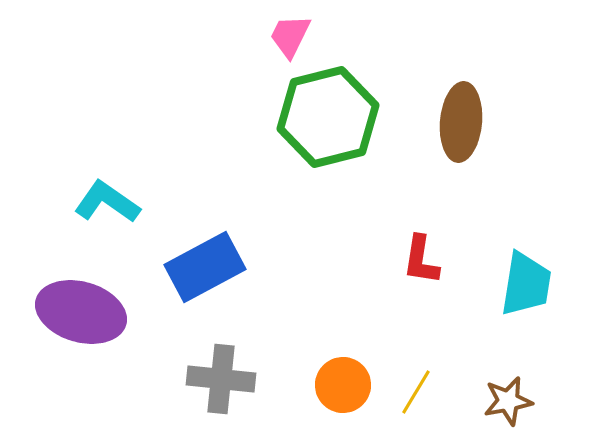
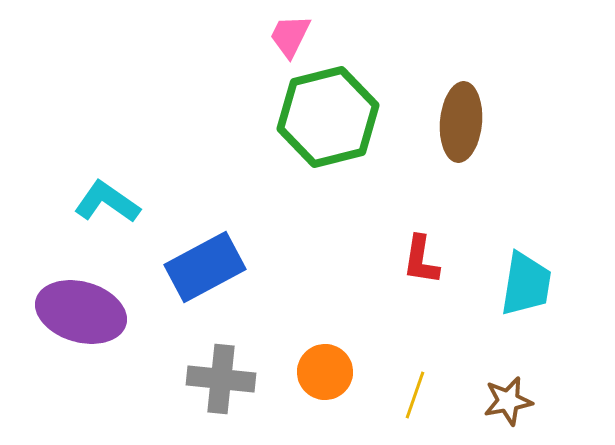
orange circle: moved 18 px left, 13 px up
yellow line: moved 1 px left, 3 px down; rotated 12 degrees counterclockwise
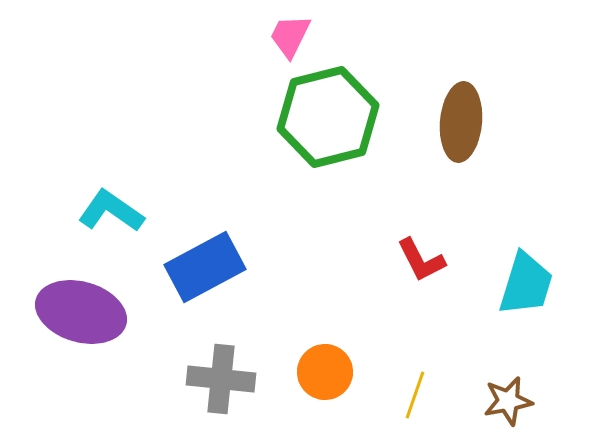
cyan L-shape: moved 4 px right, 9 px down
red L-shape: rotated 36 degrees counterclockwise
cyan trapezoid: rotated 8 degrees clockwise
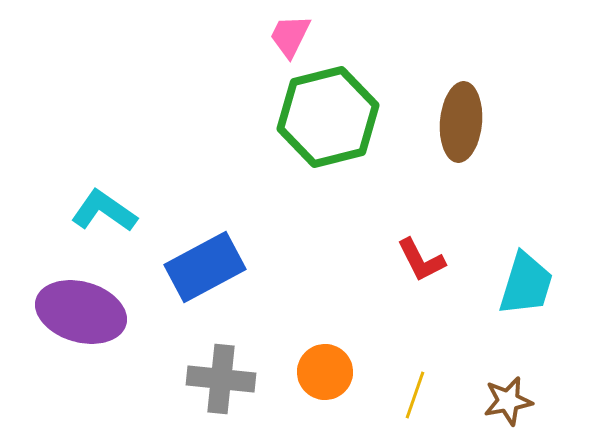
cyan L-shape: moved 7 px left
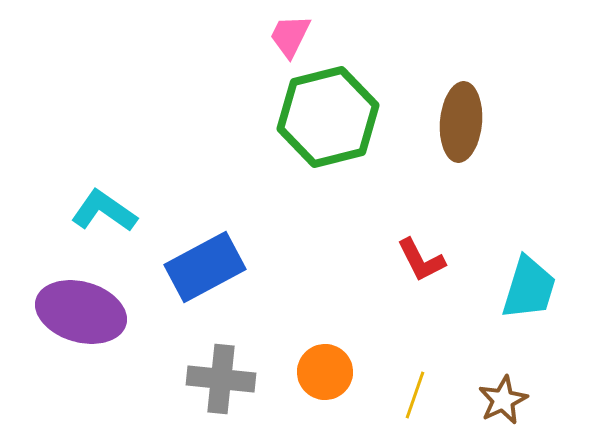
cyan trapezoid: moved 3 px right, 4 px down
brown star: moved 5 px left, 1 px up; rotated 15 degrees counterclockwise
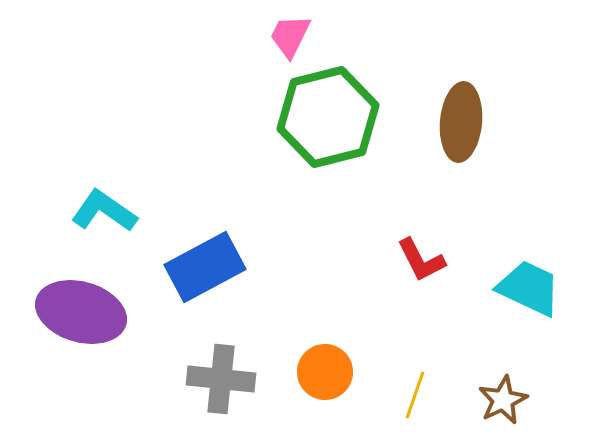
cyan trapezoid: rotated 82 degrees counterclockwise
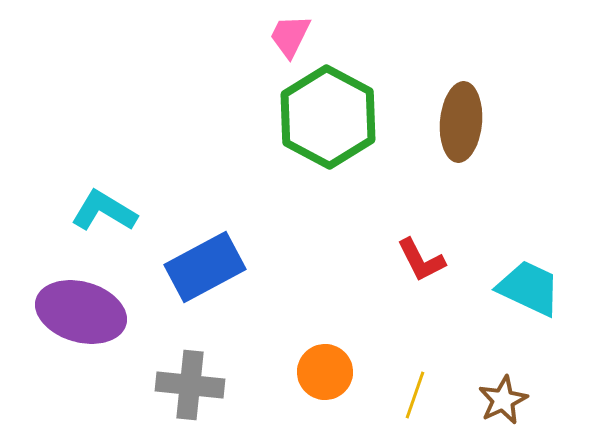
green hexagon: rotated 18 degrees counterclockwise
cyan L-shape: rotated 4 degrees counterclockwise
gray cross: moved 31 px left, 6 px down
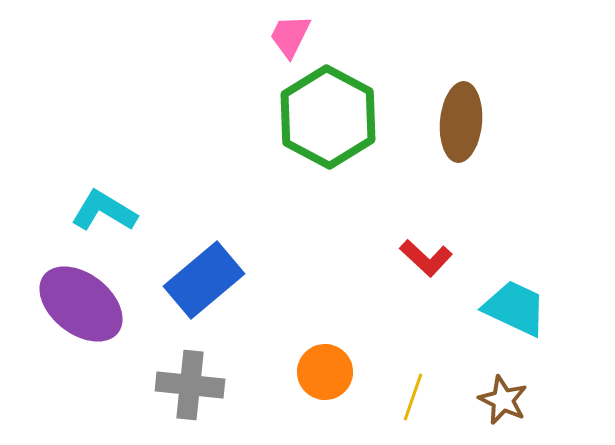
red L-shape: moved 5 px right, 2 px up; rotated 20 degrees counterclockwise
blue rectangle: moved 1 px left, 13 px down; rotated 12 degrees counterclockwise
cyan trapezoid: moved 14 px left, 20 px down
purple ellipse: moved 8 px up; rotated 22 degrees clockwise
yellow line: moved 2 px left, 2 px down
brown star: rotated 21 degrees counterclockwise
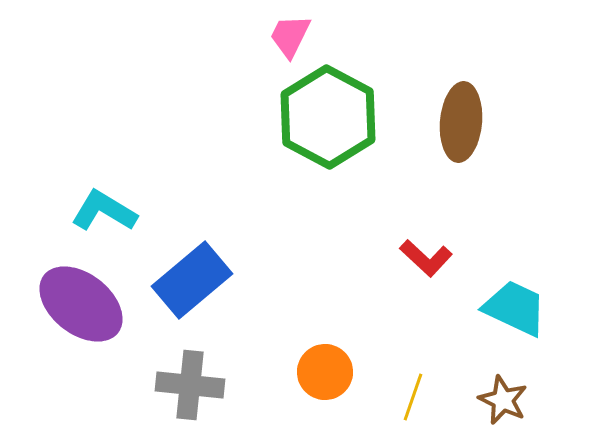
blue rectangle: moved 12 px left
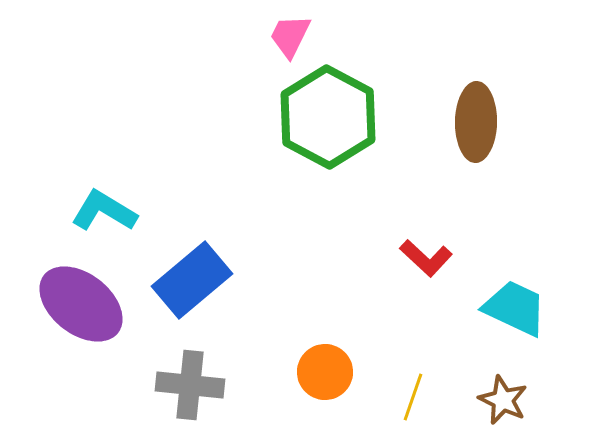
brown ellipse: moved 15 px right; rotated 4 degrees counterclockwise
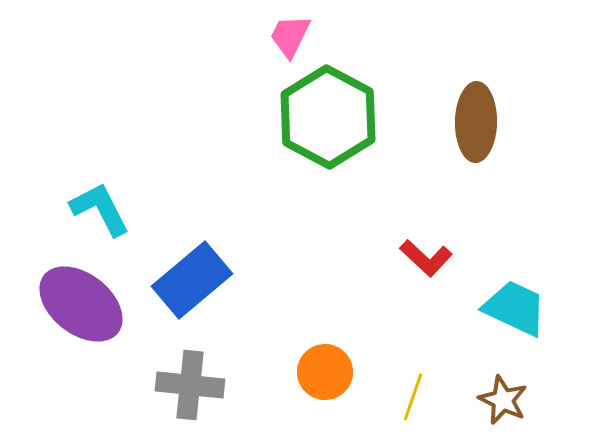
cyan L-shape: moved 4 px left, 2 px up; rotated 32 degrees clockwise
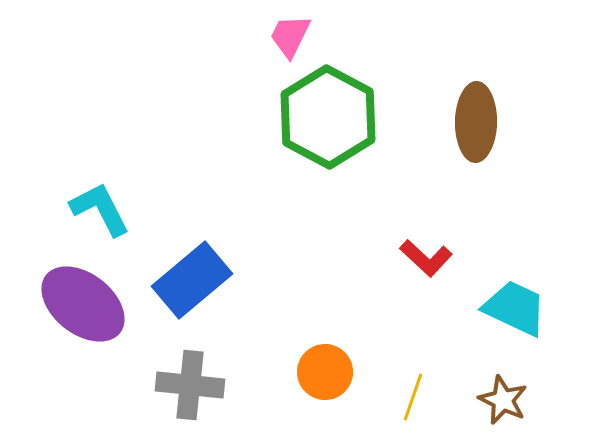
purple ellipse: moved 2 px right
